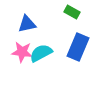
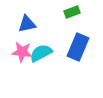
green rectangle: rotated 49 degrees counterclockwise
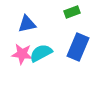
pink star: moved 2 px down
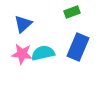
blue triangle: moved 4 px left; rotated 30 degrees counterclockwise
cyan semicircle: moved 2 px right; rotated 15 degrees clockwise
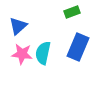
blue triangle: moved 5 px left, 2 px down
cyan semicircle: rotated 65 degrees counterclockwise
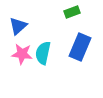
blue rectangle: moved 2 px right
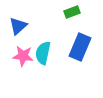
pink star: moved 1 px right, 2 px down
